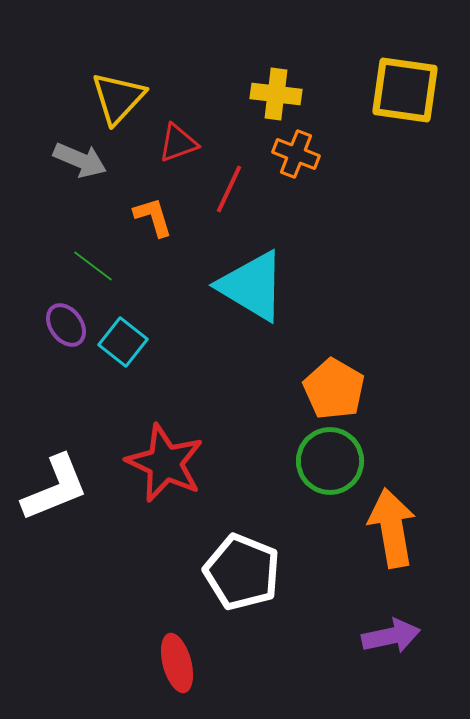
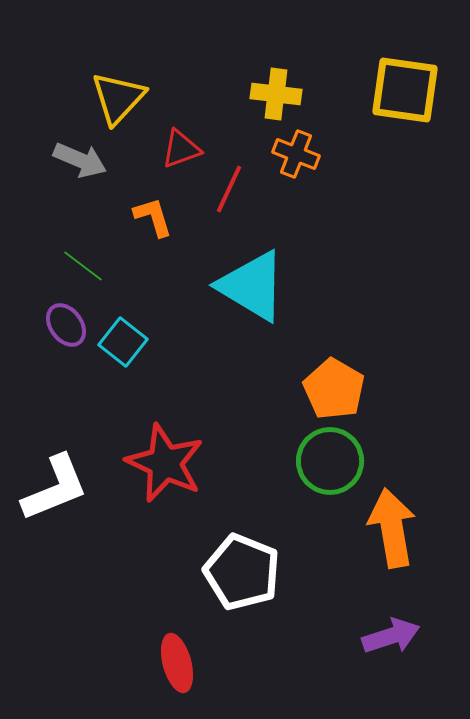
red triangle: moved 3 px right, 6 px down
green line: moved 10 px left
purple arrow: rotated 6 degrees counterclockwise
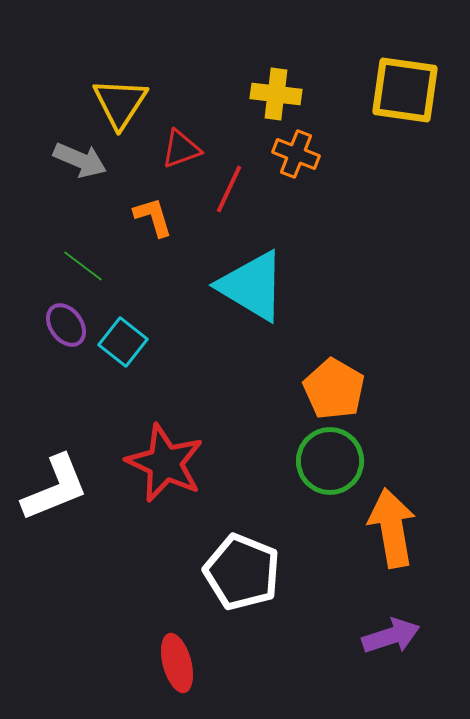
yellow triangle: moved 2 px right, 5 px down; rotated 10 degrees counterclockwise
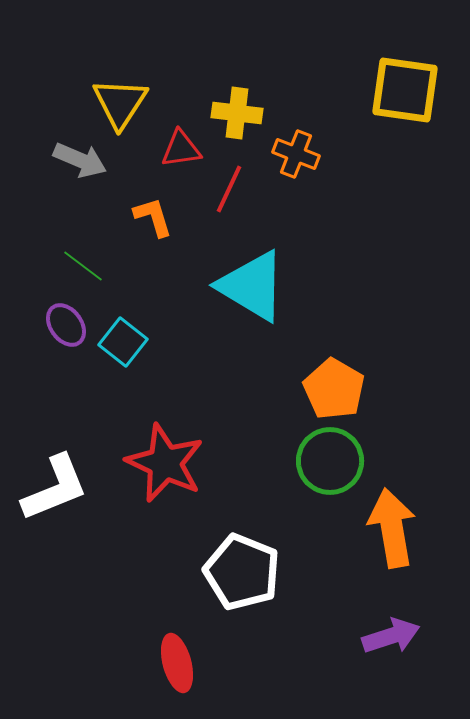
yellow cross: moved 39 px left, 19 px down
red triangle: rotated 12 degrees clockwise
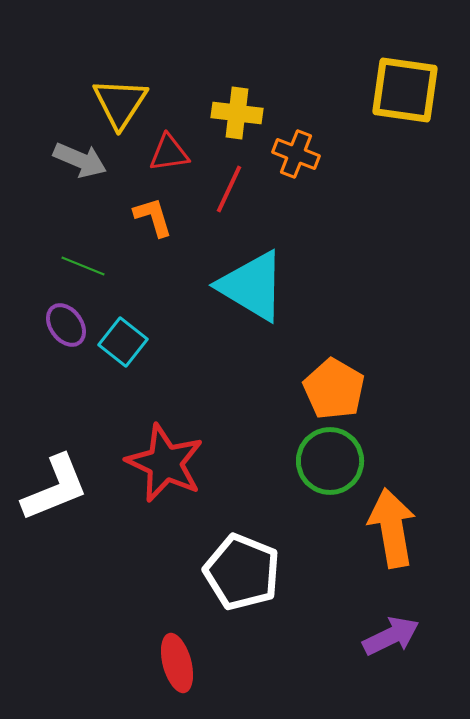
red triangle: moved 12 px left, 4 px down
green line: rotated 15 degrees counterclockwise
purple arrow: rotated 8 degrees counterclockwise
